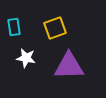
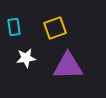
white star: rotated 18 degrees counterclockwise
purple triangle: moved 1 px left
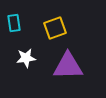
cyan rectangle: moved 4 px up
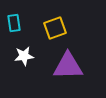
white star: moved 2 px left, 2 px up
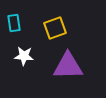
white star: rotated 12 degrees clockwise
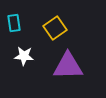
yellow square: rotated 15 degrees counterclockwise
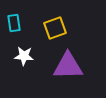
yellow square: rotated 15 degrees clockwise
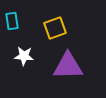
cyan rectangle: moved 2 px left, 2 px up
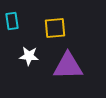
yellow square: rotated 15 degrees clockwise
white star: moved 5 px right
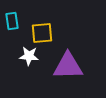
yellow square: moved 13 px left, 5 px down
